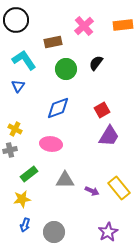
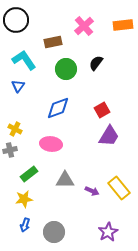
yellow star: moved 2 px right
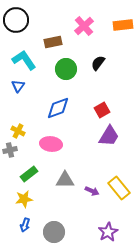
black semicircle: moved 2 px right
yellow cross: moved 3 px right, 2 px down
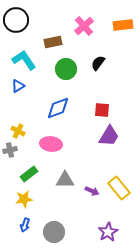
blue triangle: rotated 24 degrees clockwise
red square: rotated 35 degrees clockwise
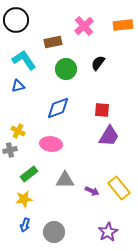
blue triangle: rotated 16 degrees clockwise
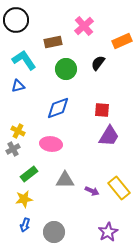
orange rectangle: moved 1 px left, 16 px down; rotated 18 degrees counterclockwise
gray cross: moved 3 px right, 1 px up; rotated 16 degrees counterclockwise
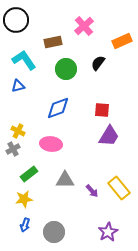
purple arrow: rotated 24 degrees clockwise
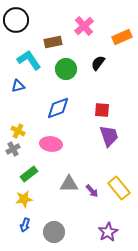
orange rectangle: moved 4 px up
cyan L-shape: moved 5 px right
purple trapezoid: rotated 50 degrees counterclockwise
gray triangle: moved 4 px right, 4 px down
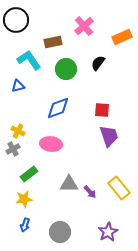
purple arrow: moved 2 px left, 1 px down
gray circle: moved 6 px right
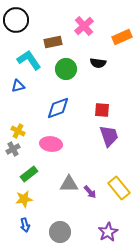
black semicircle: rotated 119 degrees counterclockwise
blue arrow: rotated 32 degrees counterclockwise
